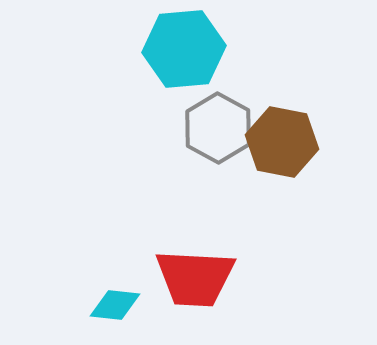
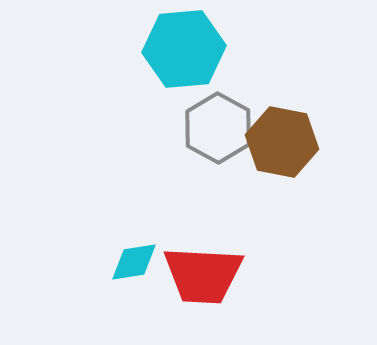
red trapezoid: moved 8 px right, 3 px up
cyan diamond: moved 19 px right, 43 px up; rotated 15 degrees counterclockwise
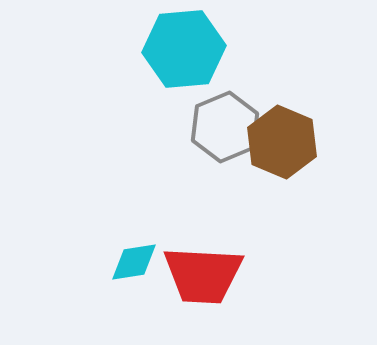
gray hexagon: moved 7 px right, 1 px up; rotated 8 degrees clockwise
brown hexagon: rotated 12 degrees clockwise
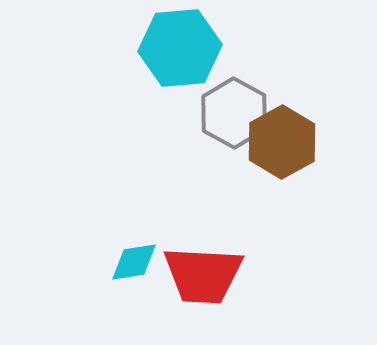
cyan hexagon: moved 4 px left, 1 px up
gray hexagon: moved 9 px right, 14 px up; rotated 8 degrees counterclockwise
brown hexagon: rotated 8 degrees clockwise
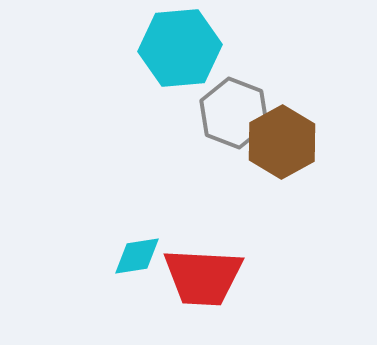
gray hexagon: rotated 8 degrees counterclockwise
cyan diamond: moved 3 px right, 6 px up
red trapezoid: moved 2 px down
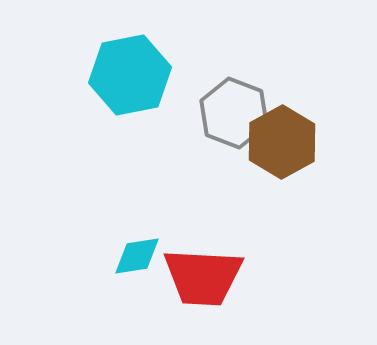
cyan hexagon: moved 50 px left, 27 px down; rotated 6 degrees counterclockwise
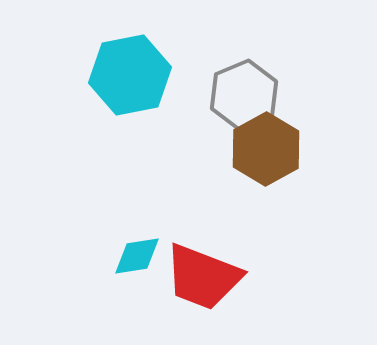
gray hexagon: moved 10 px right, 18 px up; rotated 16 degrees clockwise
brown hexagon: moved 16 px left, 7 px down
red trapezoid: rotated 18 degrees clockwise
